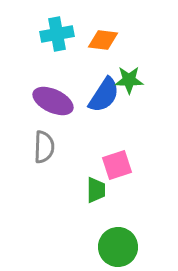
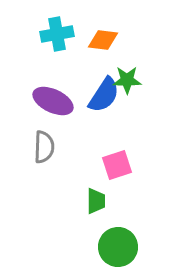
green star: moved 2 px left
green trapezoid: moved 11 px down
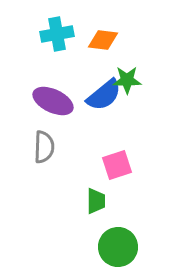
blue semicircle: rotated 18 degrees clockwise
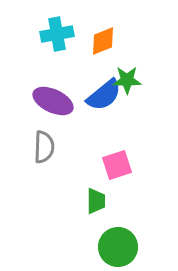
orange diamond: moved 1 px down; rotated 28 degrees counterclockwise
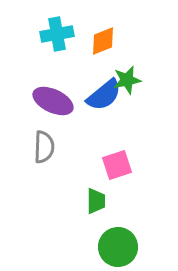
green star: rotated 12 degrees counterclockwise
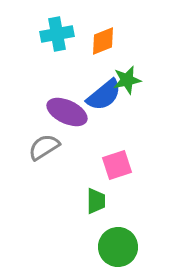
purple ellipse: moved 14 px right, 11 px down
gray semicircle: rotated 124 degrees counterclockwise
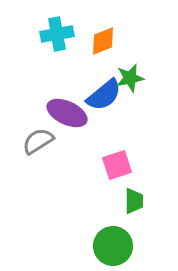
green star: moved 3 px right, 2 px up
purple ellipse: moved 1 px down
gray semicircle: moved 6 px left, 6 px up
green trapezoid: moved 38 px right
green circle: moved 5 px left, 1 px up
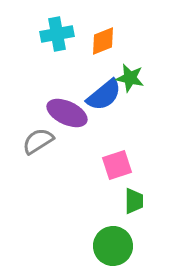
green star: rotated 24 degrees clockwise
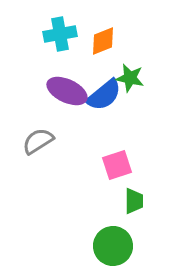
cyan cross: moved 3 px right
purple ellipse: moved 22 px up
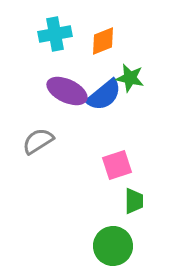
cyan cross: moved 5 px left
